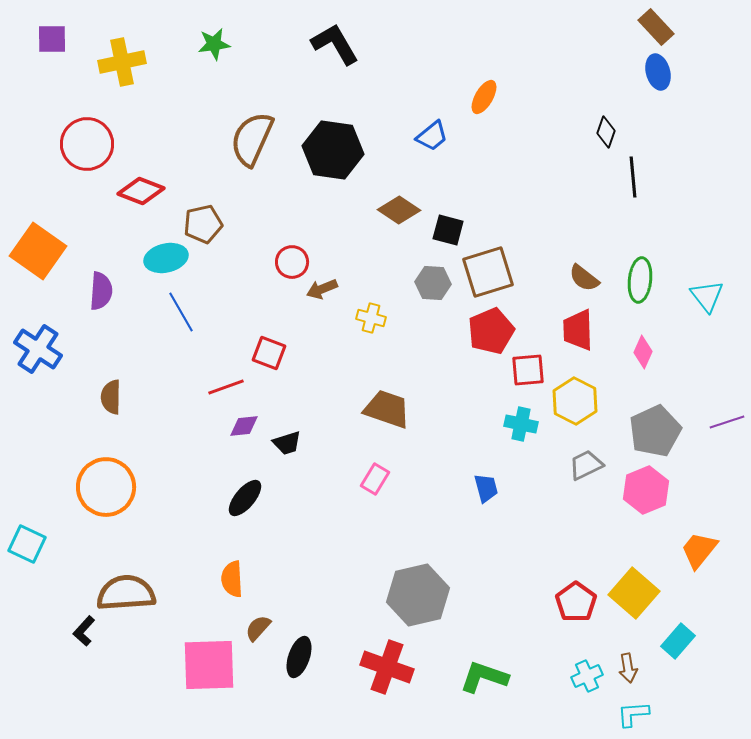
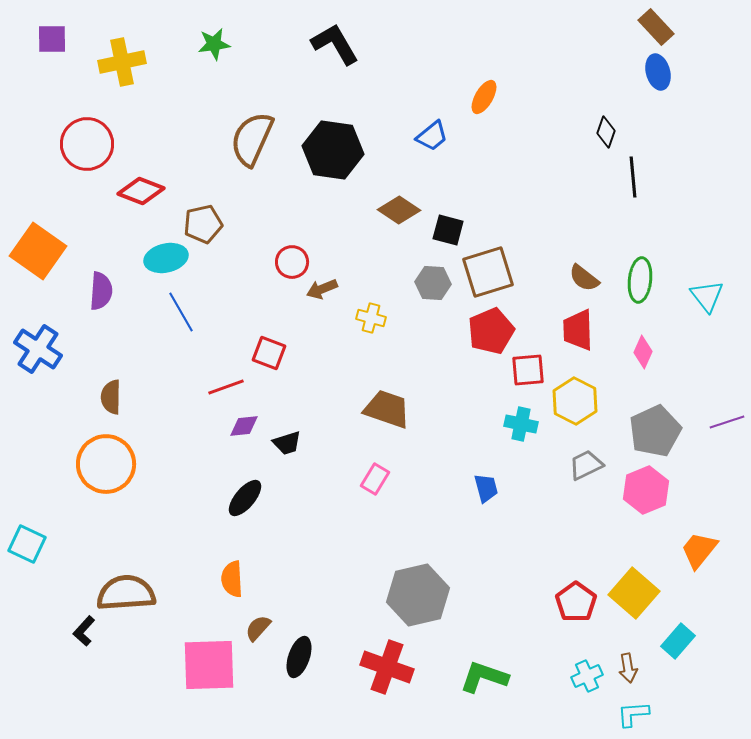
orange circle at (106, 487): moved 23 px up
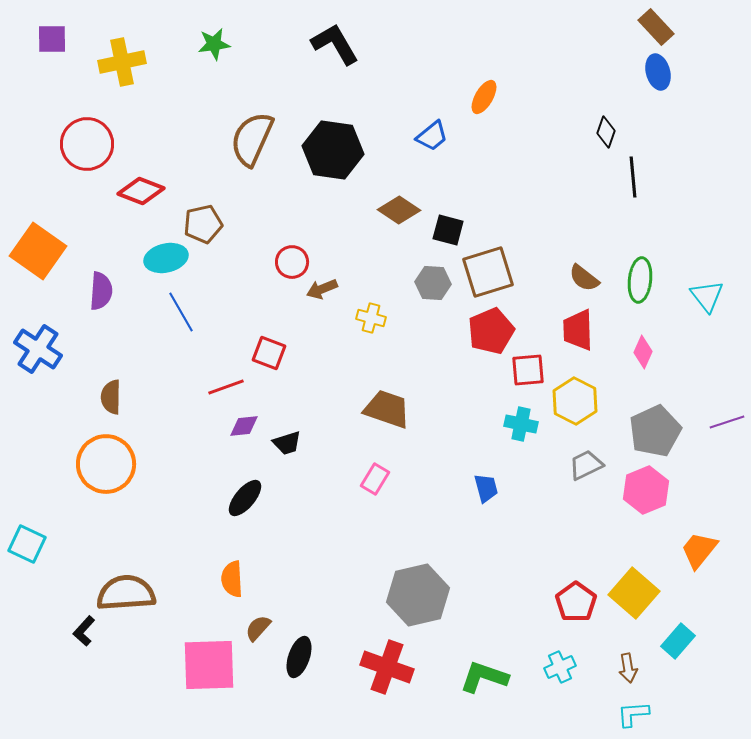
cyan cross at (587, 676): moved 27 px left, 9 px up
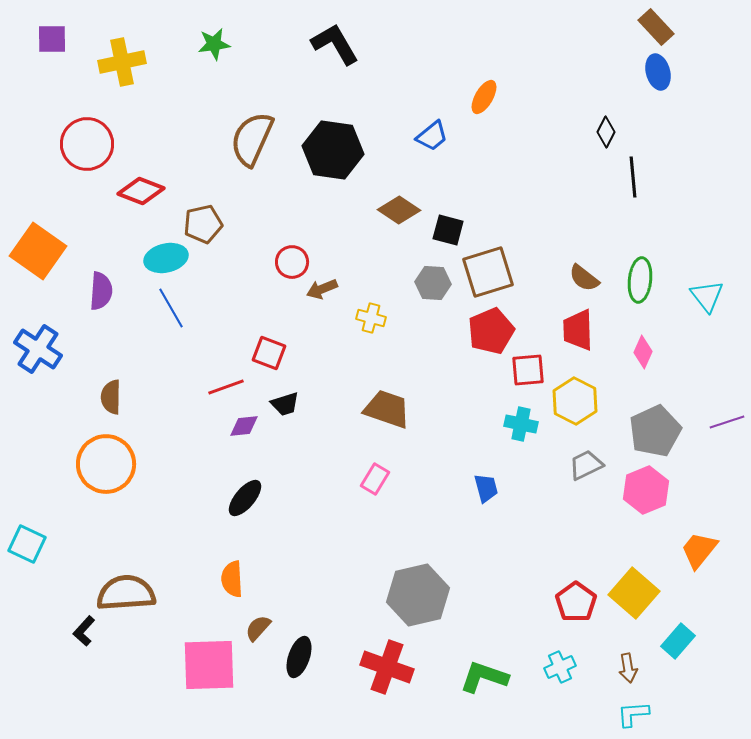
black diamond at (606, 132): rotated 8 degrees clockwise
blue line at (181, 312): moved 10 px left, 4 px up
black trapezoid at (287, 443): moved 2 px left, 39 px up
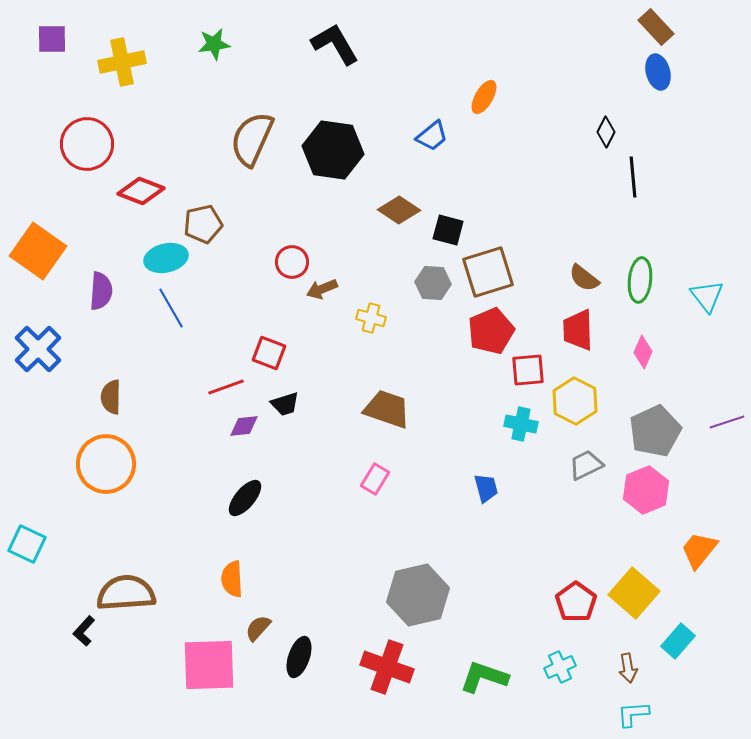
blue cross at (38, 349): rotated 12 degrees clockwise
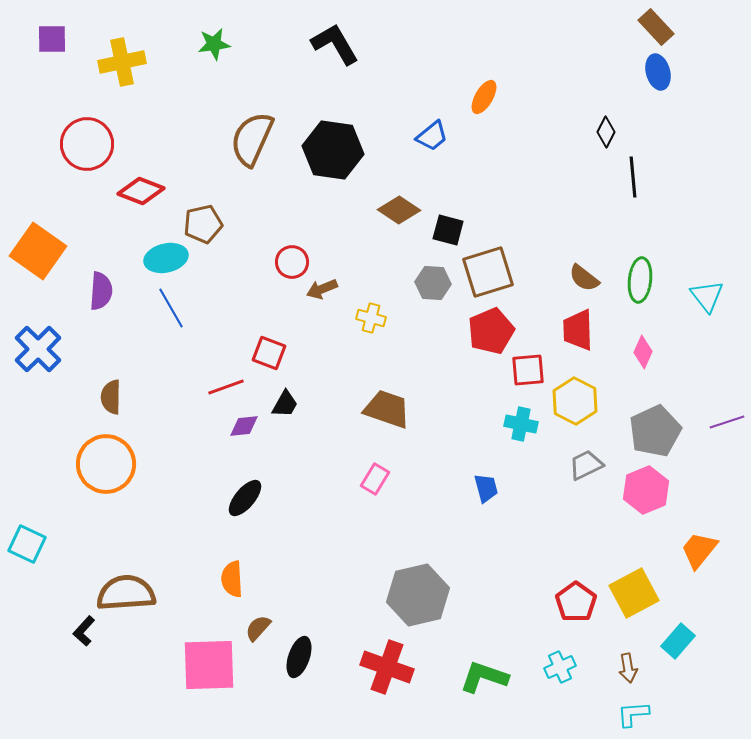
black trapezoid at (285, 404): rotated 44 degrees counterclockwise
yellow square at (634, 593): rotated 21 degrees clockwise
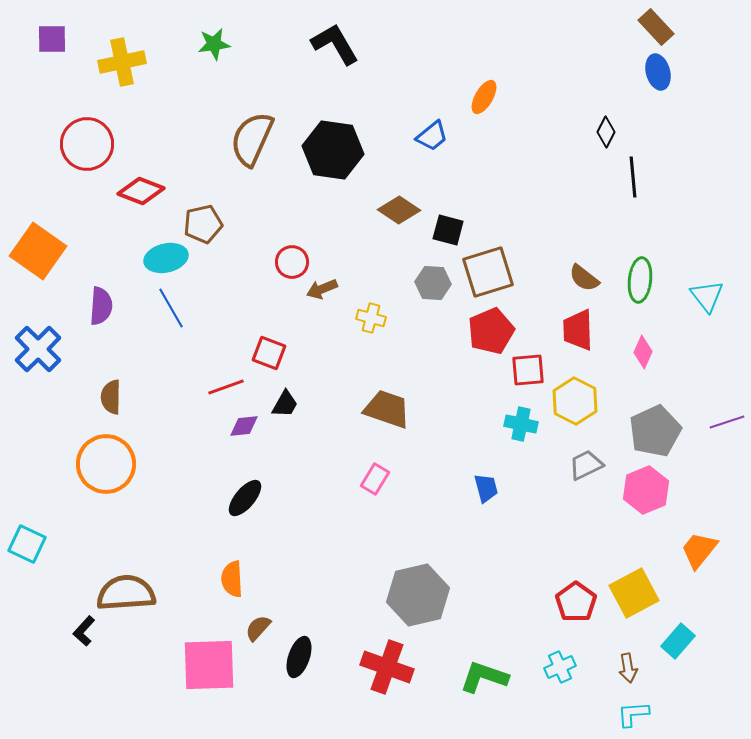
purple semicircle at (101, 291): moved 15 px down
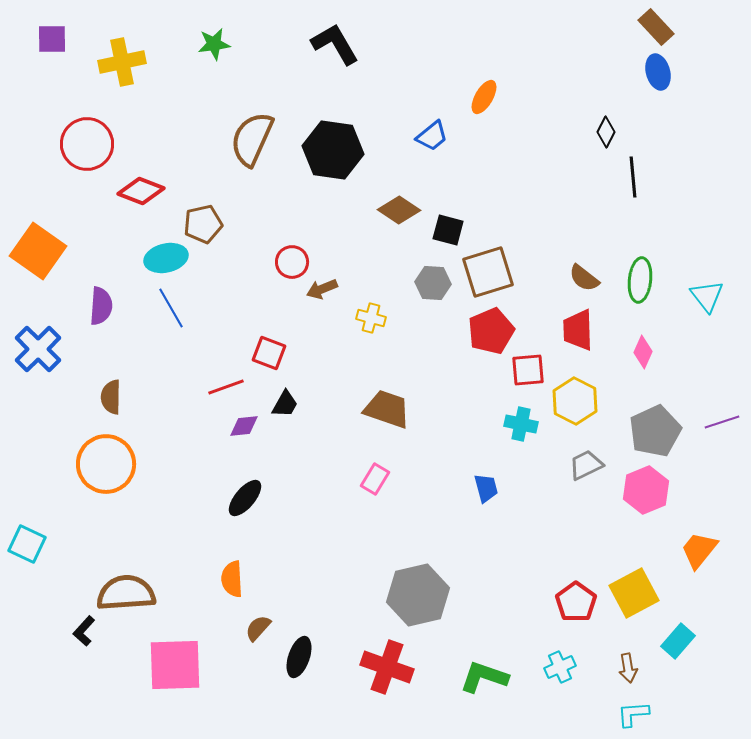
purple line at (727, 422): moved 5 px left
pink square at (209, 665): moved 34 px left
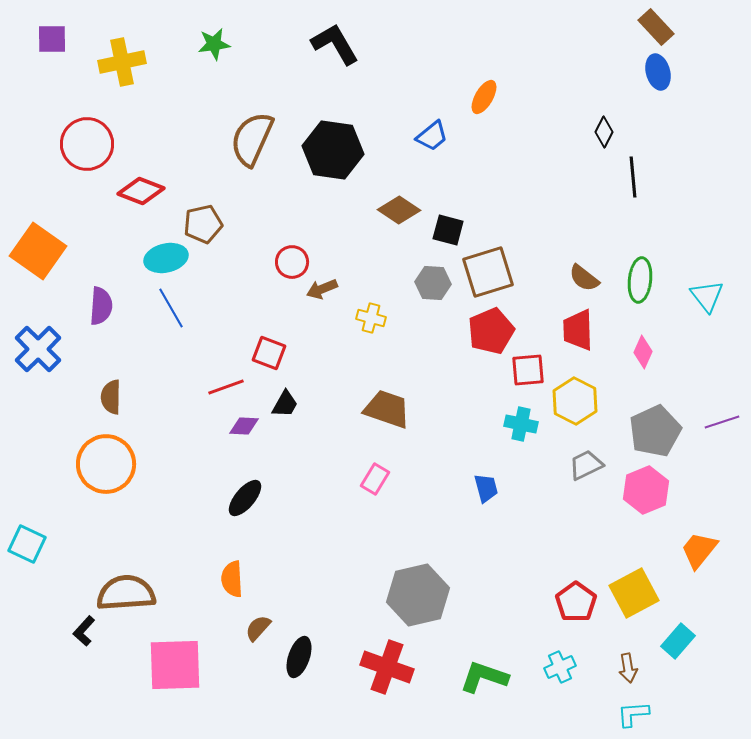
black diamond at (606, 132): moved 2 px left
purple diamond at (244, 426): rotated 8 degrees clockwise
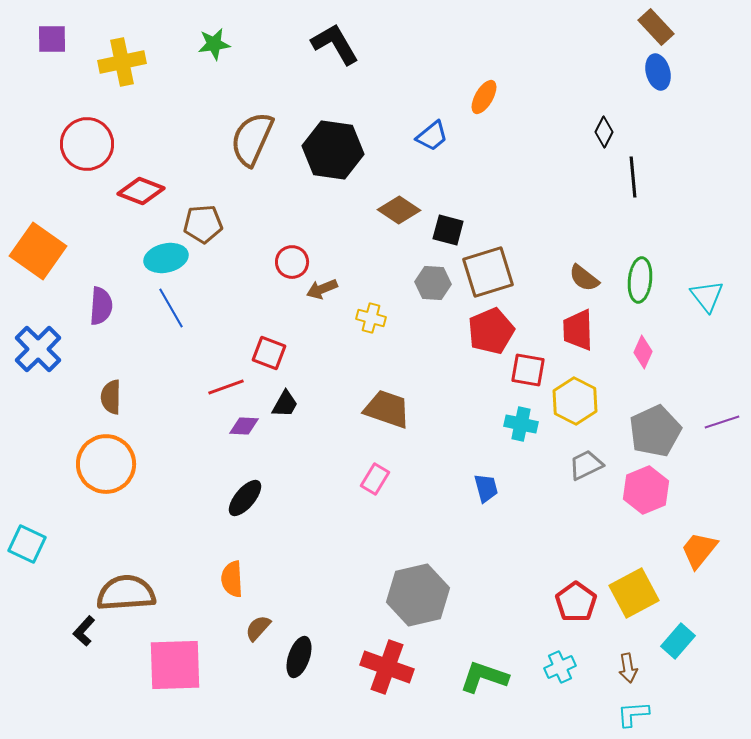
brown pentagon at (203, 224): rotated 9 degrees clockwise
red square at (528, 370): rotated 15 degrees clockwise
